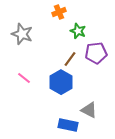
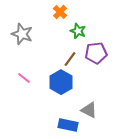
orange cross: moved 1 px right; rotated 24 degrees counterclockwise
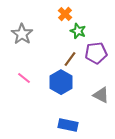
orange cross: moved 5 px right, 2 px down
gray star: rotated 15 degrees clockwise
gray triangle: moved 12 px right, 15 px up
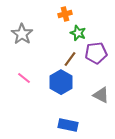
orange cross: rotated 32 degrees clockwise
green star: moved 2 px down
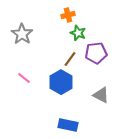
orange cross: moved 3 px right, 1 px down
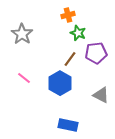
blue hexagon: moved 1 px left, 1 px down
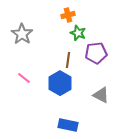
brown line: moved 2 px left, 1 px down; rotated 28 degrees counterclockwise
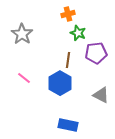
orange cross: moved 1 px up
